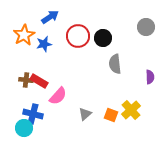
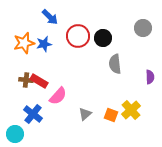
blue arrow: rotated 78 degrees clockwise
gray circle: moved 3 px left, 1 px down
orange star: moved 8 px down; rotated 15 degrees clockwise
blue cross: rotated 24 degrees clockwise
cyan circle: moved 9 px left, 6 px down
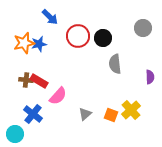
blue star: moved 5 px left
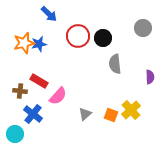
blue arrow: moved 1 px left, 3 px up
brown cross: moved 6 px left, 11 px down
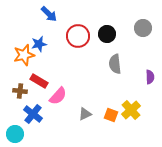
black circle: moved 4 px right, 4 px up
orange star: moved 12 px down
gray triangle: rotated 16 degrees clockwise
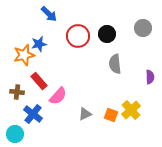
red rectangle: rotated 18 degrees clockwise
brown cross: moved 3 px left, 1 px down
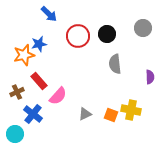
brown cross: rotated 32 degrees counterclockwise
yellow cross: rotated 36 degrees counterclockwise
